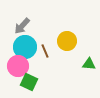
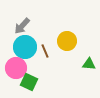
pink circle: moved 2 px left, 2 px down
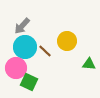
brown line: rotated 24 degrees counterclockwise
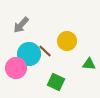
gray arrow: moved 1 px left, 1 px up
cyan circle: moved 4 px right, 7 px down
green square: moved 27 px right
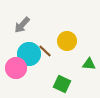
gray arrow: moved 1 px right
green square: moved 6 px right, 2 px down
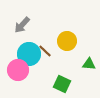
pink circle: moved 2 px right, 2 px down
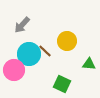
pink circle: moved 4 px left
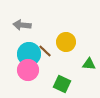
gray arrow: rotated 54 degrees clockwise
yellow circle: moved 1 px left, 1 px down
pink circle: moved 14 px right
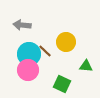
green triangle: moved 3 px left, 2 px down
